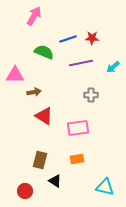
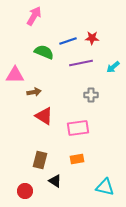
blue line: moved 2 px down
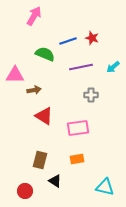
red star: rotated 16 degrees clockwise
green semicircle: moved 1 px right, 2 px down
purple line: moved 4 px down
brown arrow: moved 2 px up
